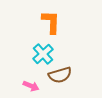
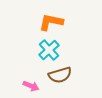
orange L-shape: rotated 80 degrees counterclockwise
cyan cross: moved 6 px right, 4 px up
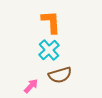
orange L-shape: rotated 75 degrees clockwise
pink arrow: rotated 70 degrees counterclockwise
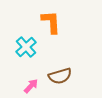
cyan cross: moved 23 px left, 3 px up
brown semicircle: moved 1 px down
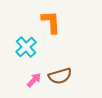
pink arrow: moved 3 px right, 6 px up
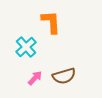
brown semicircle: moved 4 px right
pink arrow: moved 1 px right, 2 px up
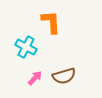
cyan cross: rotated 20 degrees counterclockwise
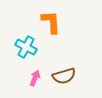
pink arrow: rotated 21 degrees counterclockwise
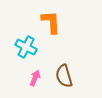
brown semicircle: rotated 90 degrees clockwise
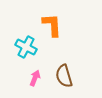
orange L-shape: moved 1 px right, 3 px down
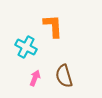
orange L-shape: moved 1 px right, 1 px down
